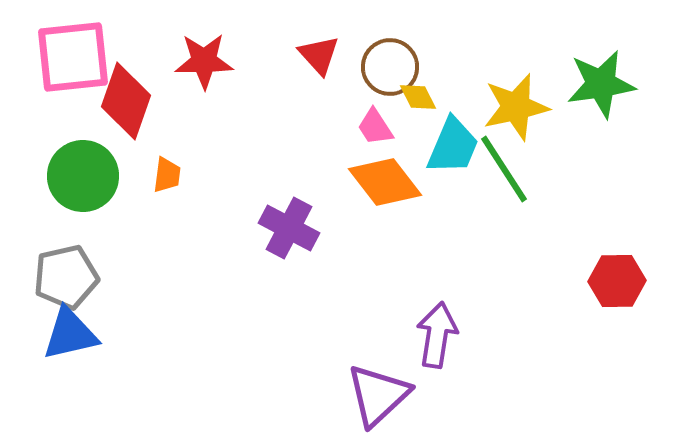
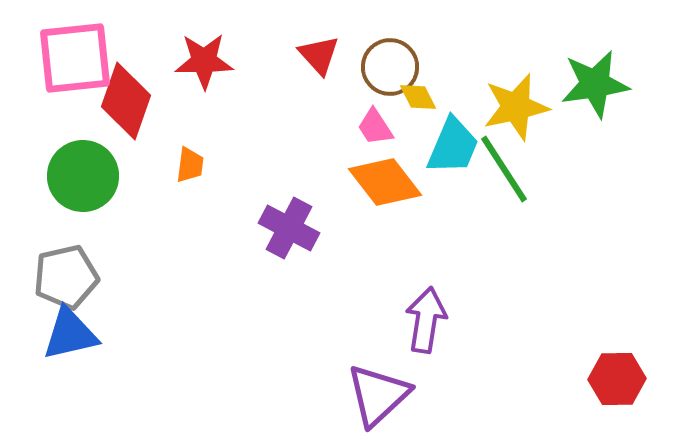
pink square: moved 2 px right, 1 px down
green star: moved 6 px left
orange trapezoid: moved 23 px right, 10 px up
red hexagon: moved 98 px down
purple arrow: moved 11 px left, 15 px up
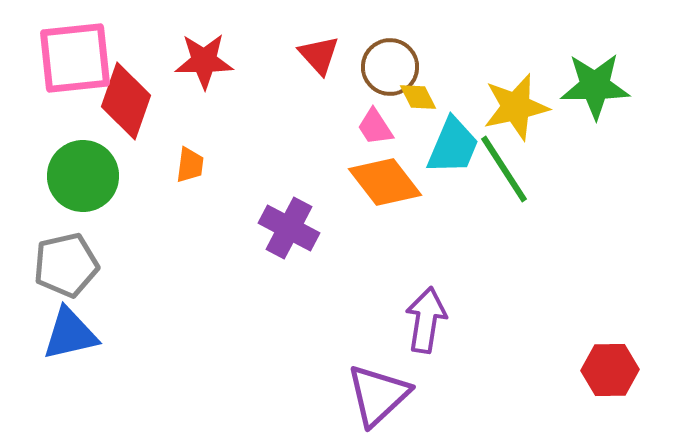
green star: moved 2 px down; rotated 8 degrees clockwise
gray pentagon: moved 12 px up
red hexagon: moved 7 px left, 9 px up
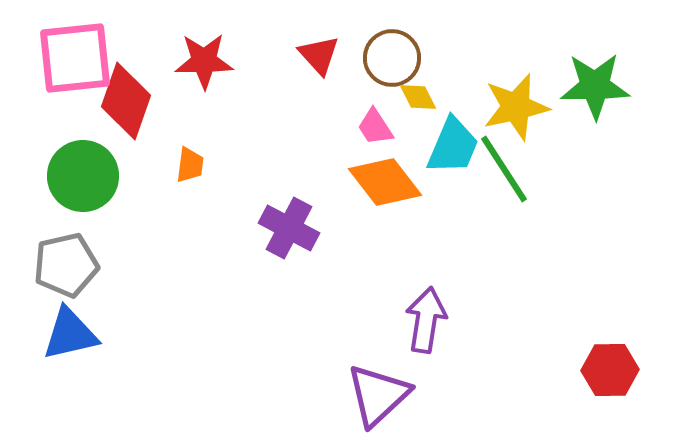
brown circle: moved 2 px right, 9 px up
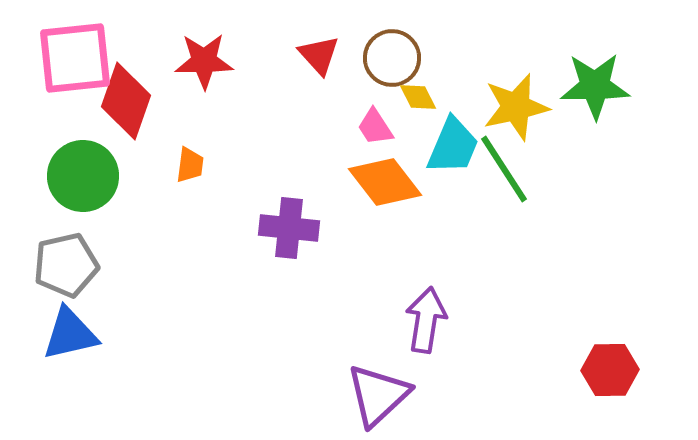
purple cross: rotated 22 degrees counterclockwise
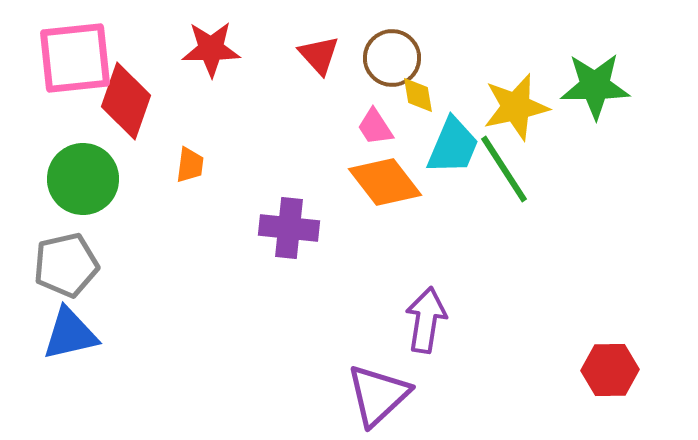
red star: moved 7 px right, 12 px up
yellow diamond: moved 2 px up; rotated 18 degrees clockwise
green circle: moved 3 px down
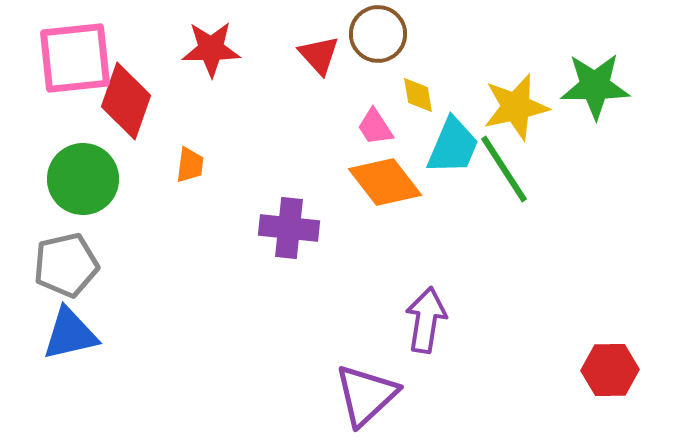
brown circle: moved 14 px left, 24 px up
purple triangle: moved 12 px left
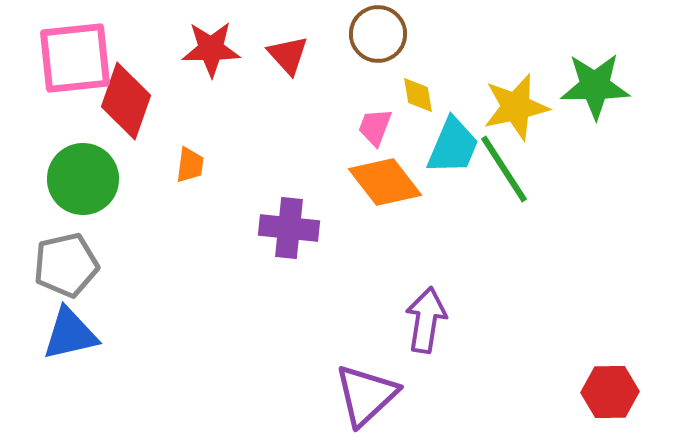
red triangle: moved 31 px left
pink trapezoid: rotated 54 degrees clockwise
red hexagon: moved 22 px down
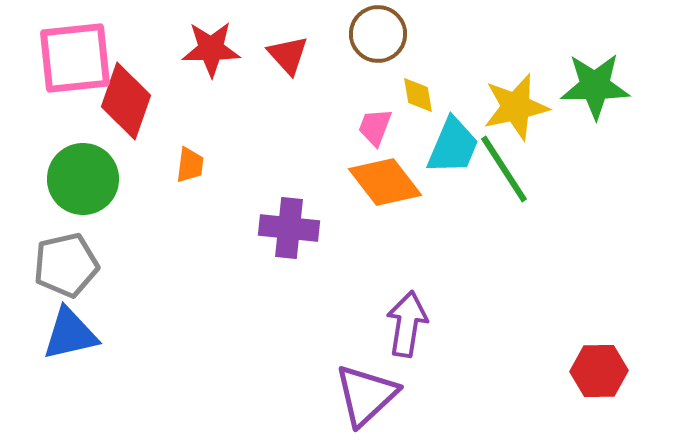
purple arrow: moved 19 px left, 4 px down
red hexagon: moved 11 px left, 21 px up
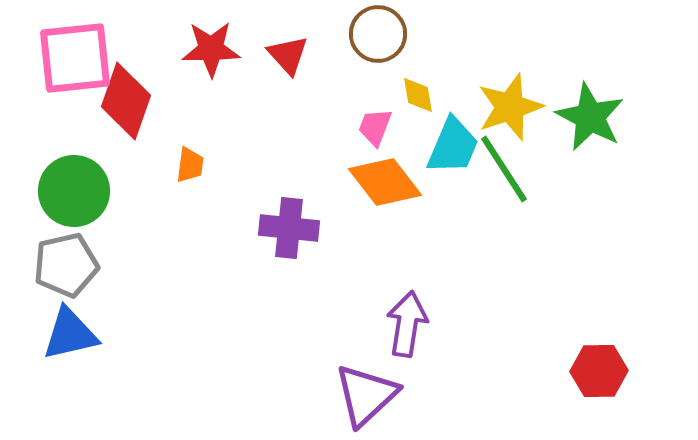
green star: moved 5 px left, 31 px down; rotated 28 degrees clockwise
yellow star: moved 6 px left; rotated 6 degrees counterclockwise
green circle: moved 9 px left, 12 px down
